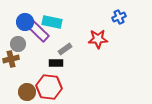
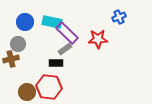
purple rectangle: moved 29 px right, 2 px down
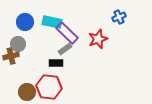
red star: rotated 18 degrees counterclockwise
brown cross: moved 3 px up
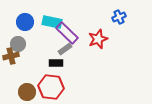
red hexagon: moved 2 px right
